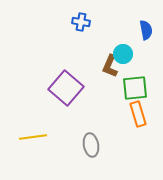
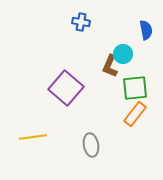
orange rectangle: moved 3 px left; rotated 55 degrees clockwise
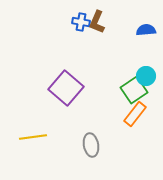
blue semicircle: rotated 84 degrees counterclockwise
cyan circle: moved 23 px right, 22 px down
brown L-shape: moved 13 px left, 44 px up
green square: moved 1 px left, 2 px down; rotated 28 degrees counterclockwise
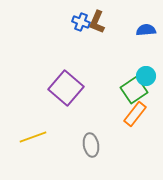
blue cross: rotated 12 degrees clockwise
yellow line: rotated 12 degrees counterclockwise
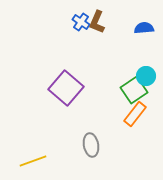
blue cross: rotated 12 degrees clockwise
blue semicircle: moved 2 px left, 2 px up
yellow line: moved 24 px down
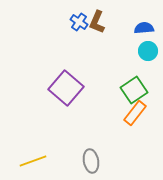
blue cross: moved 2 px left
cyan circle: moved 2 px right, 25 px up
orange rectangle: moved 1 px up
gray ellipse: moved 16 px down
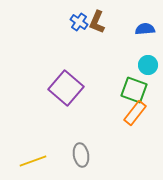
blue semicircle: moved 1 px right, 1 px down
cyan circle: moved 14 px down
green square: rotated 36 degrees counterclockwise
gray ellipse: moved 10 px left, 6 px up
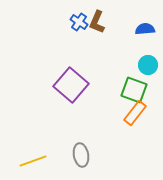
purple square: moved 5 px right, 3 px up
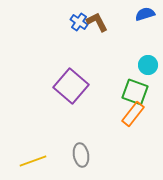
brown L-shape: rotated 130 degrees clockwise
blue semicircle: moved 15 px up; rotated 12 degrees counterclockwise
purple square: moved 1 px down
green square: moved 1 px right, 2 px down
orange rectangle: moved 2 px left, 1 px down
